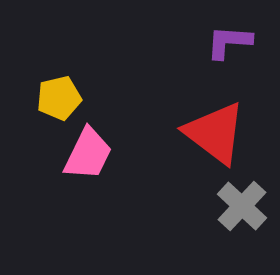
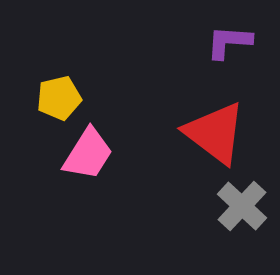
pink trapezoid: rotated 6 degrees clockwise
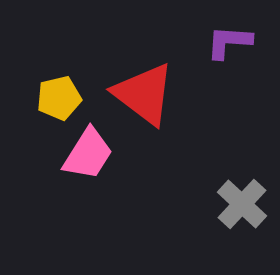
red triangle: moved 71 px left, 39 px up
gray cross: moved 2 px up
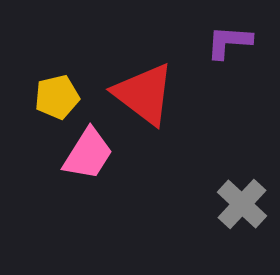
yellow pentagon: moved 2 px left, 1 px up
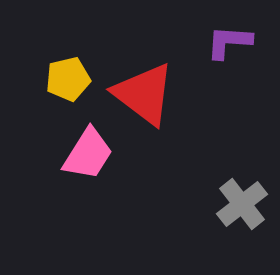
yellow pentagon: moved 11 px right, 18 px up
gray cross: rotated 9 degrees clockwise
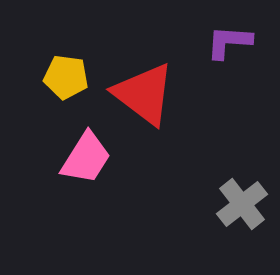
yellow pentagon: moved 2 px left, 2 px up; rotated 21 degrees clockwise
pink trapezoid: moved 2 px left, 4 px down
